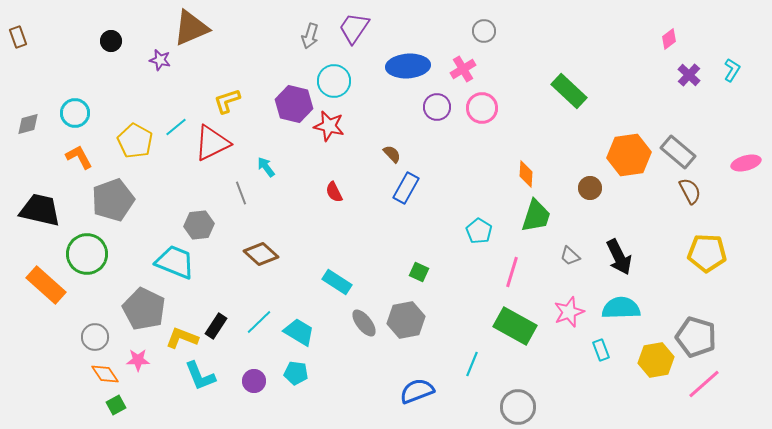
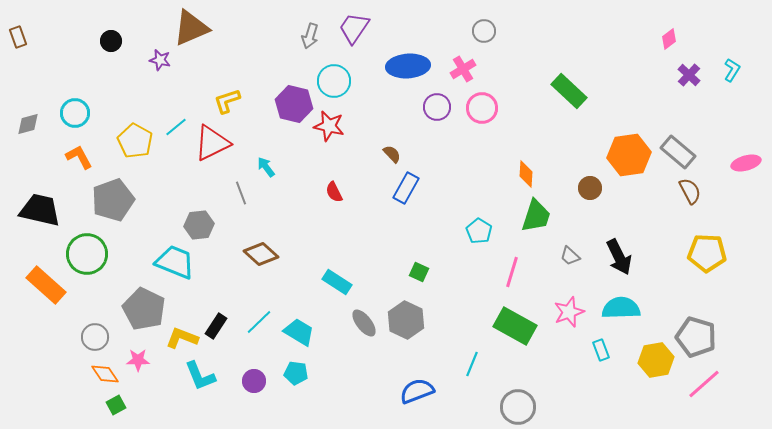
gray hexagon at (406, 320): rotated 24 degrees counterclockwise
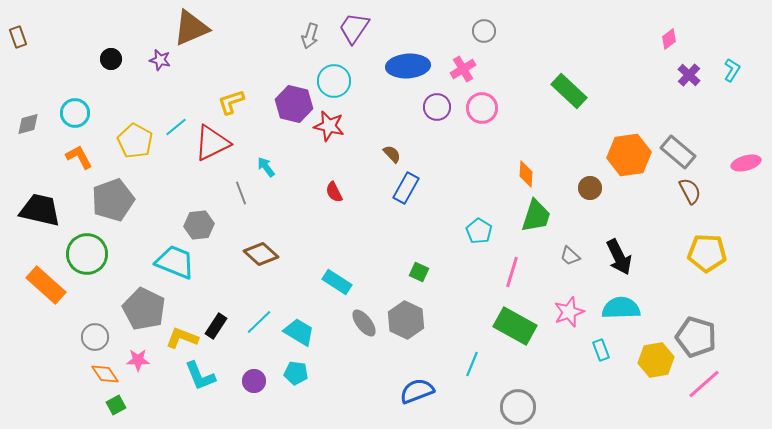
black circle at (111, 41): moved 18 px down
yellow L-shape at (227, 101): moved 4 px right, 1 px down
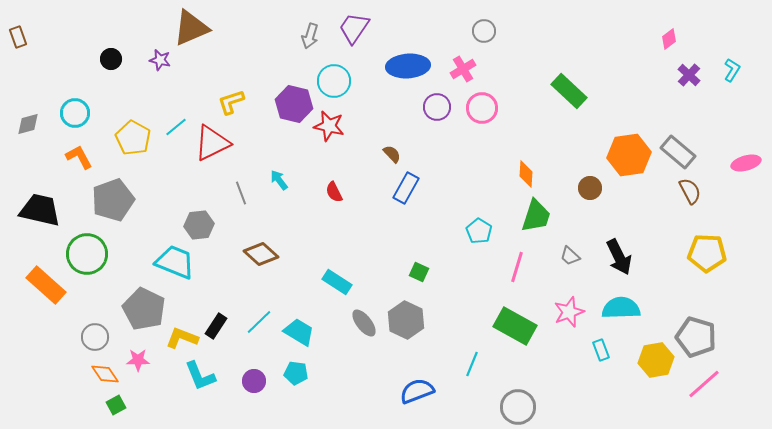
yellow pentagon at (135, 141): moved 2 px left, 3 px up
cyan arrow at (266, 167): moved 13 px right, 13 px down
pink line at (512, 272): moved 5 px right, 5 px up
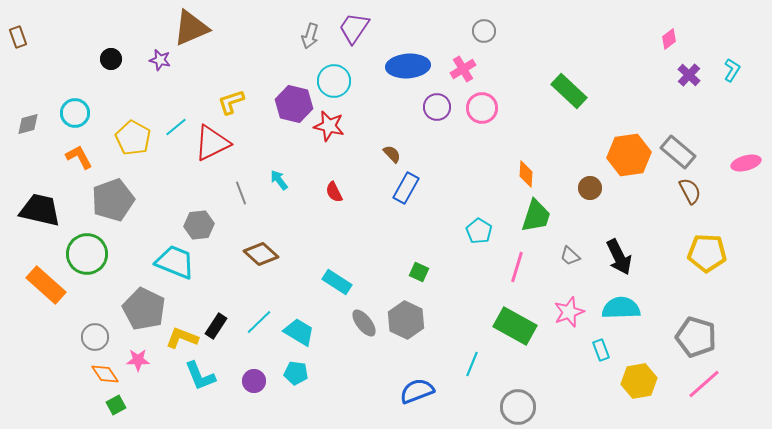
yellow hexagon at (656, 360): moved 17 px left, 21 px down
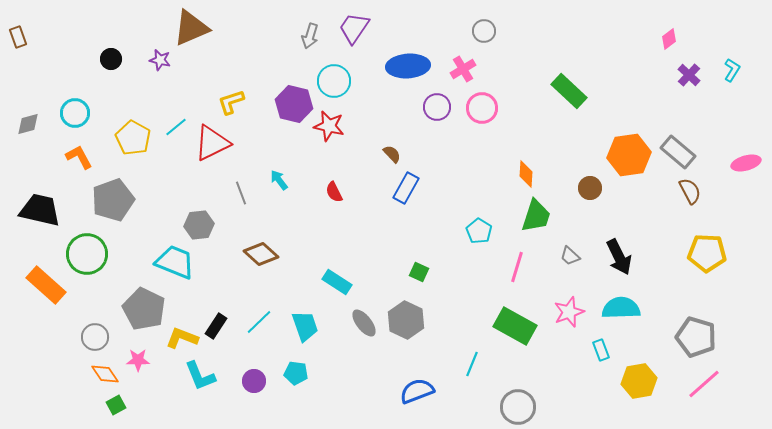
cyan trapezoid at (299, 332): moved 6 px right, 6 px up; rotated 40 degrees clockwise
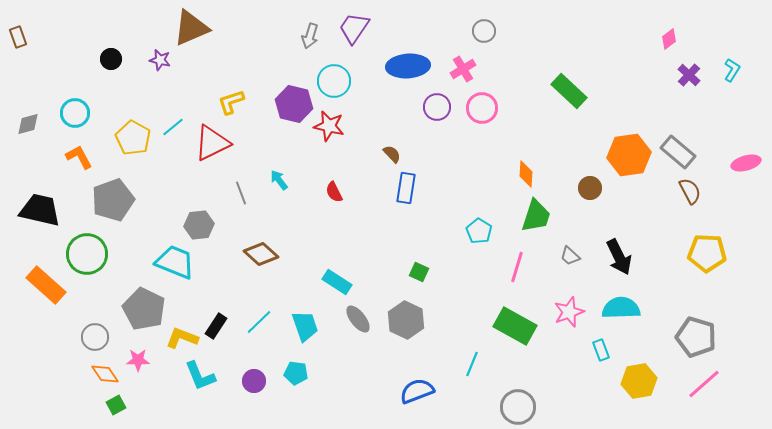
cyan line at (176, 127): moved 3 px left
blue rectangle at (406, 188): rotated 20 degrees counterclockwise
gray ellipse at (364, 323): moved 6 px left, 4 px up
